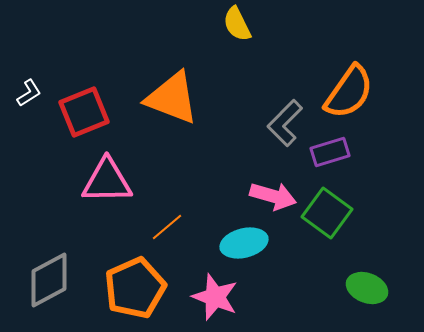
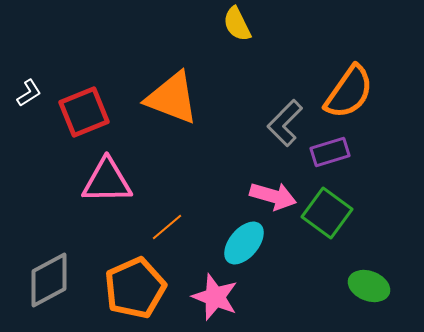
cyan ellipse: rotated 36 degrees counterclockwise
green ellipse: moved 2 px right, 2 px up
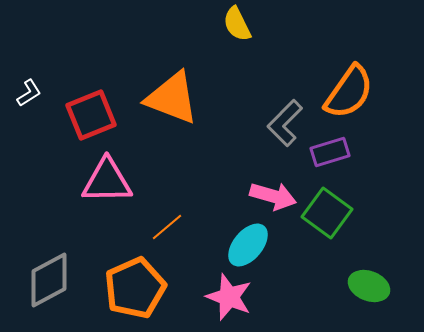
red square: moved 7 px right, 3 px down
cyan ellipse: moved 4 px right, 2 px down
pink star: moved 14 px right
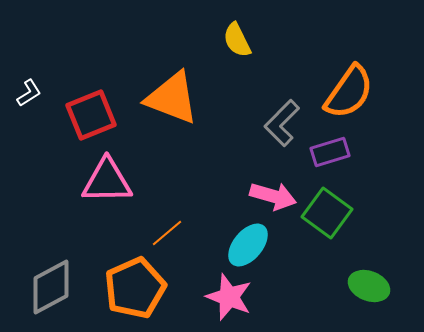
yellow semicircle: moved 16 px down
gray L-shape: moved 3 px left
orange line: moved 6 px down
gray diamond: moved 2 px right, 7 px down
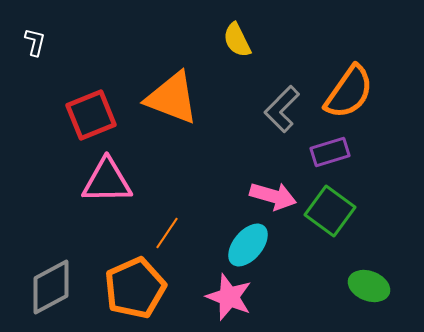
white L-shape: moved 6 px right, 51 px up; rotated 44 degrees counterclockwise
gray L-shape: moved 14 px up
green square: moved 3 px right, 2 px up
orange line: rotated 16 degrees counterclockwise
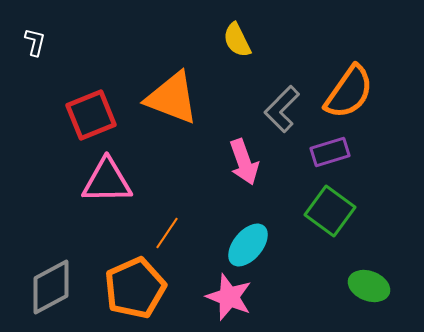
pink arrow: moved 29 px left, 34 px up; rotated 54 degrees clockwise
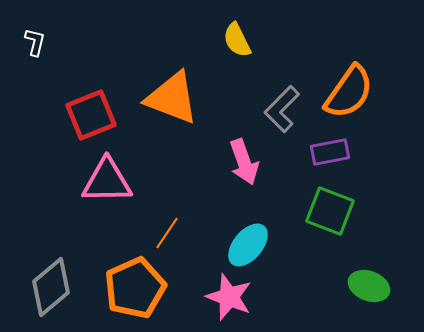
purple rectangle: rotated 6 degrees clockwise
green square: rotated 15 degrees counterclockwise
gray diamond: rotated 12 degrees counterclockwise
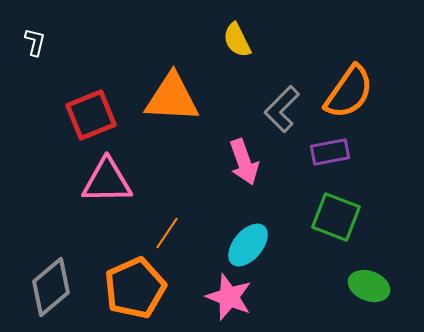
orange triangle: rotated 18 degrees counterclockwise
green square: moved 6 px right, 6 px down
